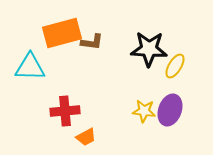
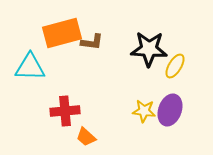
orange trapezoid: rotated 70 degrees clockwise
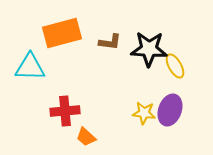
brown L-shape: moved 18 px right
yellow ellipse: rotated 60 degrees counterclockwise
yellow star: moved 2 px down
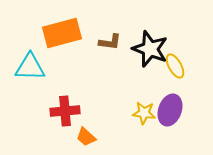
black star: moved 1 px right; rotated 18 degrees clockwise
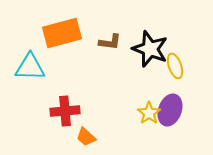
yellow ellipse: rotated 10 degrees clockwise
yellow star: moved 5 px right; rotated 30 degrees clockwise
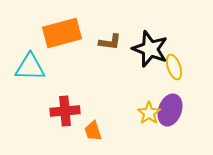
yellow ellipse: moved 1 px left, 1 px down
orange trapezoid: moved 7 px right, 6 px up; rotated 30 degrees clockwise
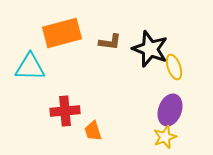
yellow star: moved 16 px right, 24 px down; rotated 15 degrees clockwise
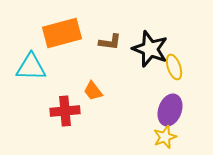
cyan triangle: moved 1 px right
orange trapezoid: moved 40 px up; rotated 20 degrees counterclockwise
